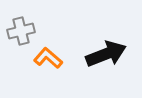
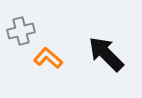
black arrow: rotated 114 degrees counterclockwise
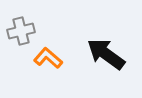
black arrow: rotated 9 degrees counterclockwise
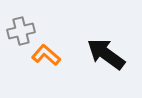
orange L-shape: moved 2 px left, 3 px up
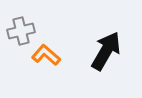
black arrow: moved 3 px up; rotated 84 degrees clockwise
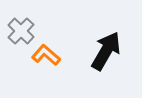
gray cross: rotated 32 degrees counterclockwise
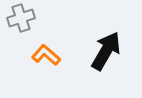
gray cross: moved 13 px up; rotated 28 degrees clockwise
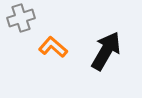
orange L-shape: moved 7 px right, 8 px up
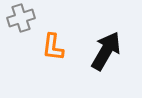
orange L-shape: rotated 124 degrees counterclockwise
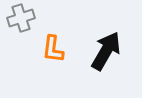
orange L-shape: moved 2 px down
